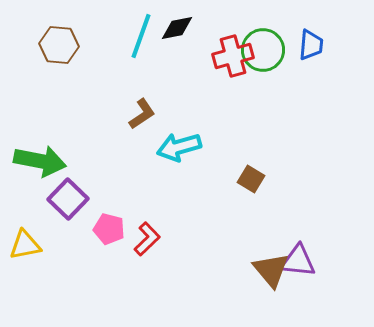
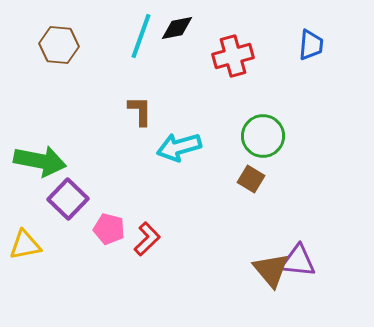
green circle: moved 86 px down
brown L-shape: moved 2 px left, 3 px up; rotated 56 degrees counterclockwise
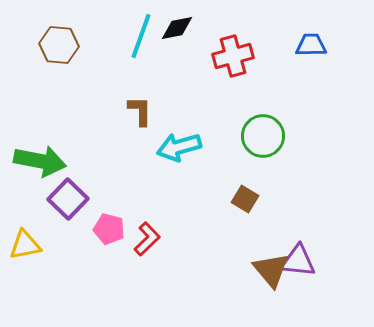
blue trapezoid: rotated 96 degrees counterclockwise
brown square: moved 6 px left, 20 px down
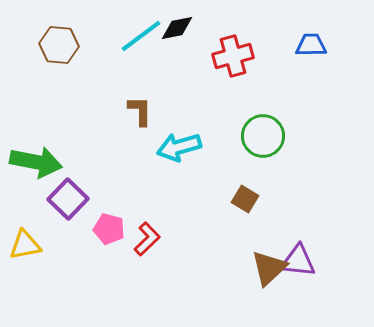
cyan line: rotated 33 degrees clockwise
green arrow: moved 4 px left, 1 px down
brown triangle: moved 2 px left, 2 px up; rotated 27 degrees clockwise
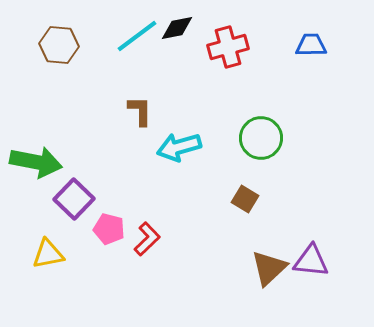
cyan line: moved 4 px left
red cross: moved 5 px left, 9 px up
green circle: moved 2 px left, 2 px down
purple square: moved 6 px right
yellow triangle: moved 23 px right, 9 px down
purple triangle: moved 13 px right
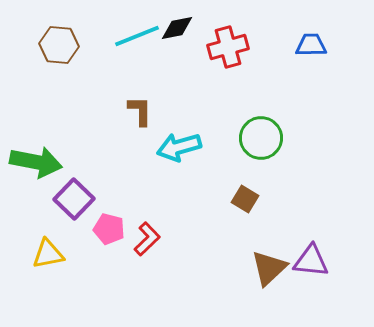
cyan line: rotated 15 degrees clockwise
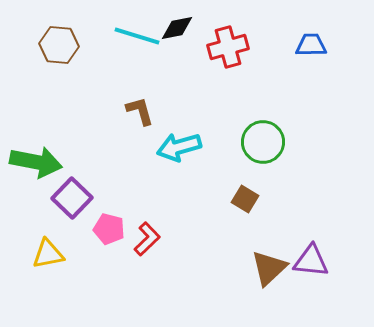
cyan line: rotated 39 degrees clockwise
brown L-shape: rotated 16 degrees counterclockwise
green circle: moved 2 px right, 4 px down
purple square: moved 2 px left, 1 px up
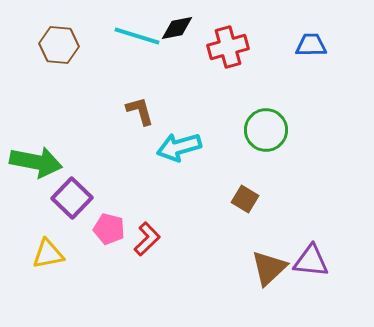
green circle: moved 3 px right, 12 px up
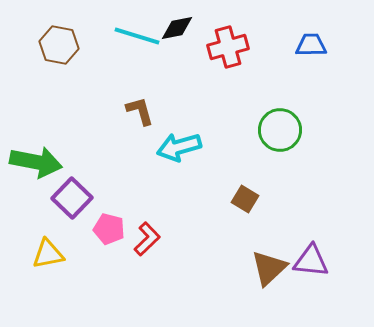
brown hexagon: rotated 6 degrees clockwise
green circle: moved 14 px right
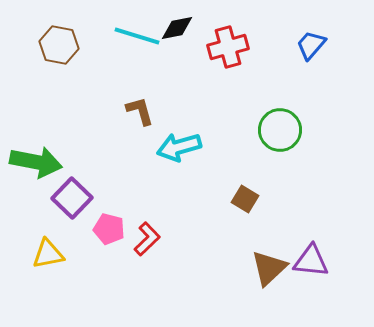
blue trapezoid: rotated 48 degrees counterclockwise
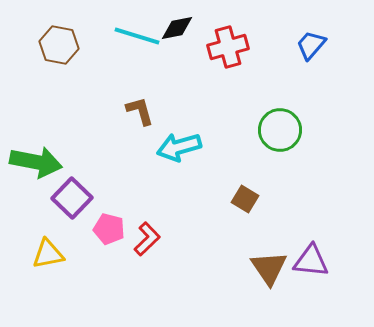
brown triangle: rotated 21 degrees counterclockwise
